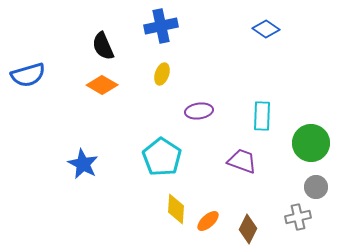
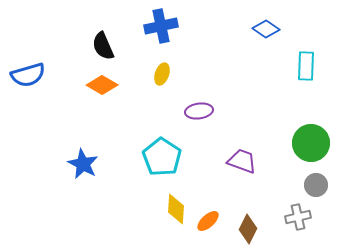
cyan rectangle: moved 44 px right, 50 px up
gray circle: moved 2 px up
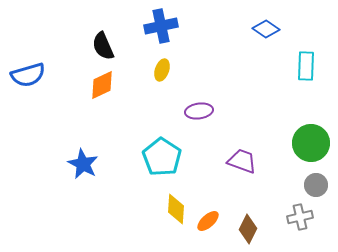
yellow ellipse: moved 4 px up
orange diamond: rotated 56 degrees counterclockwise
gray cross: moved 2 px right
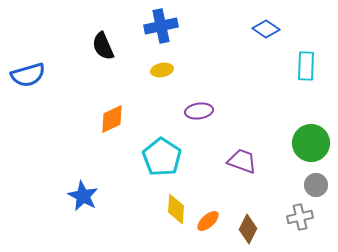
yellow ellipse: rotated 60 degrees clockwise
orange diamond: moved 10 px right, 34 px down
blue star: moved 32 px down
